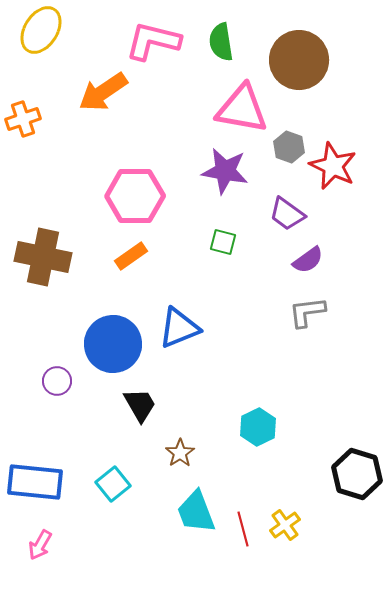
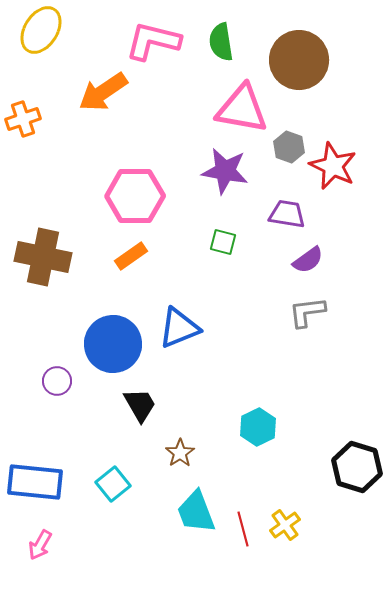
purple trapezoid: rotated 153 degrees clockwise
black hexagon: moved 7 px up
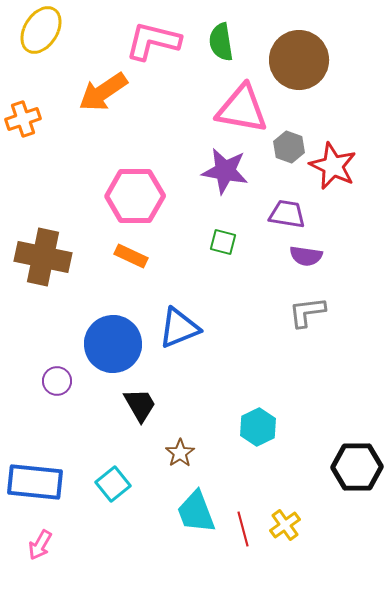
orange rectangle: rotated 60 degrees clockwise
purple semicircle: moved 2 px left, 4 px up; rotated 44 degrees clockwise
black hexagon: rotated 18 degrees counterclockwise
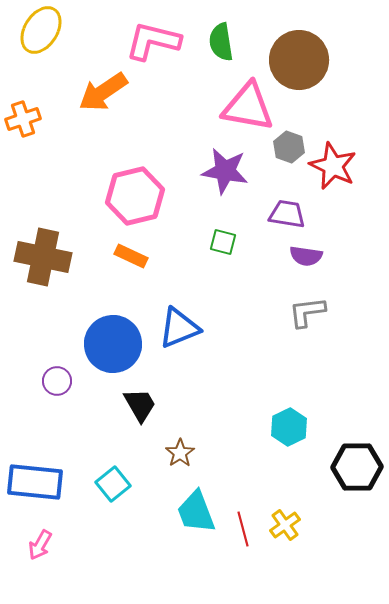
pink triangle: moved 6 px right, 2 px up
pink hexagon: rotated 14 degrees counterclockwise
cyan hexagon: moved 31 px right
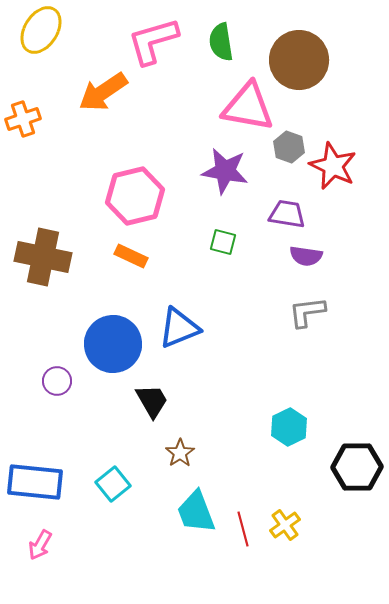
pink L-shape: rotated 30 degrees counterclockwise
black trapezoid: moved 12 px right, 4 px up
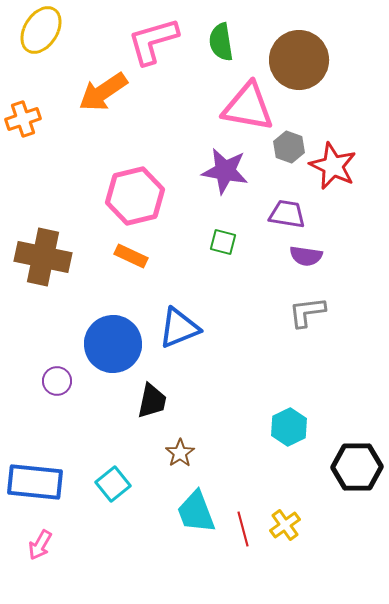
black trapezoid: rotated 42 degrees clockwise
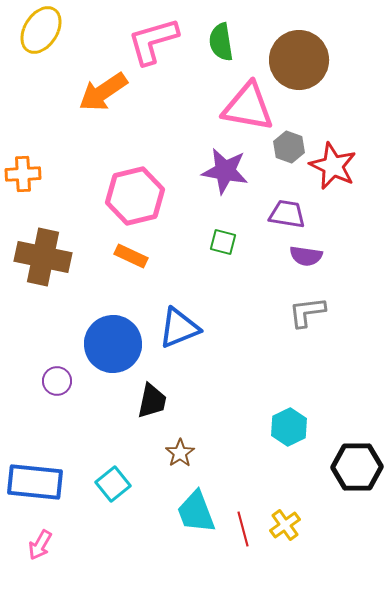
orange cross: moved 55 px down; rotated 16 degrees clockwise
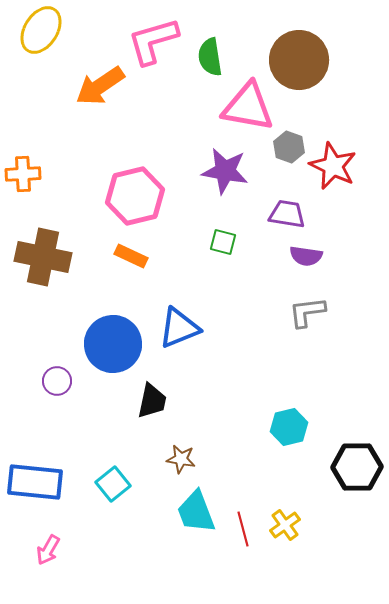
green semicircle: moved 11 px left, 15 px down
orange arrow: moved 3 px left, 6 px up
cyan hexagon: rotated 12 degrees clockwise
brown star: moved 1 px right, 6 px down; rotated 28 degrees counterclockwise
pink arrow: moved 8 px right, 5 px down
